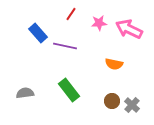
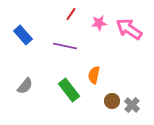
pink arrow: rotated 8 degrees clockwise
blue rectangle: moved 15 px left, 2 px down
orange semicircle: moved 20 px left, 11 px down; rotated 90 degrees clockwise
gray semicircle: moved 7 px up; rotated 138 degrees clockwise
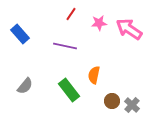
blue rectangle: moved 3 px left, 1 px up
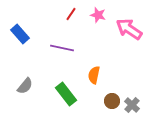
pink star: moved 1 px left, 8 px up; rotated 21 degrees clockwise
purple line: moved 3 px left, 2 px down
green rectangle: moved 3 px left, 4 px down
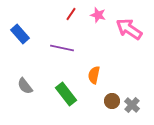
gray semicircle: rotated 102 degrees clockwise
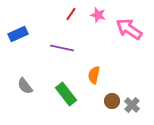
blue rectangle: moved 2 px left; rotated 72 degrees counterclockwise
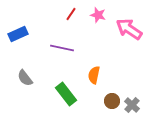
gray semicircle: moved 8 px up
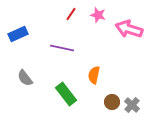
pink arrow: rotated 16 degrees counterclockwise
brown circle: moved 1 px down
